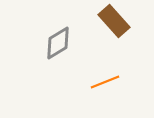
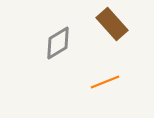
brown rectangle: moved 2 px left, 3 px down
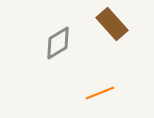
orange line: moved 5 px left, 11 px down
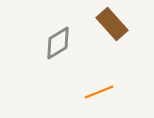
orange line: moved 1 px left, 1 px up
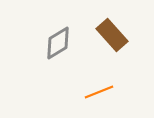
brown rectangle: moved 11 px down
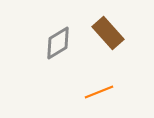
brown rectangle: moved 4 px left, 2 px up
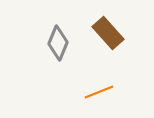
gray diamond: rotated 36 degrees counterclockwise
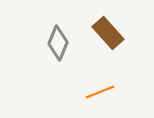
orange line: moved 1 px right
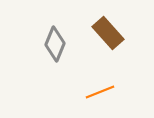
gray diamond: moved 3 px left, 1 px down
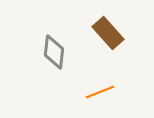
gray diamond: moved 1 px left, 8 px down; rotated 16 degrees counterclockwise
